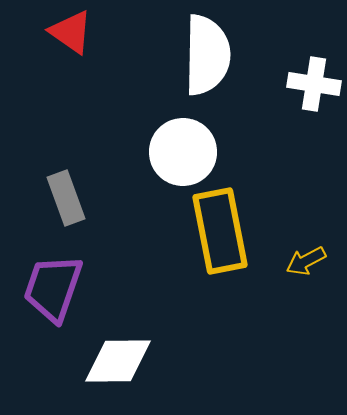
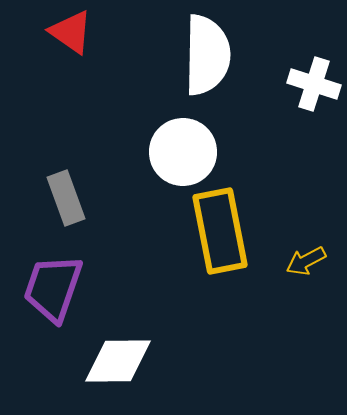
white cross: rotated 9 degrees clockwise
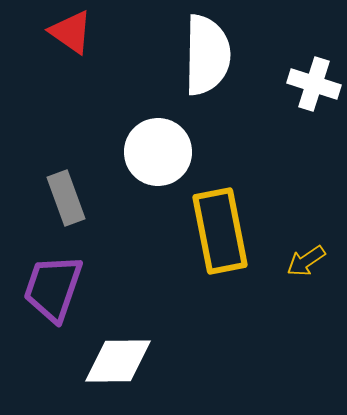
white circle: moved 25 px left
yellow arrow: rotated 6 degrees counterclockwise
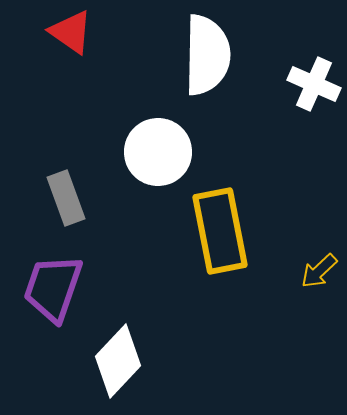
white cross: rotated 6 degrees clockwise
yellow arrow: moved 13 px right, 10 px down; rotated 9 degrees counterclockwise
white diamond: rotated 46 degrees counterclockwise
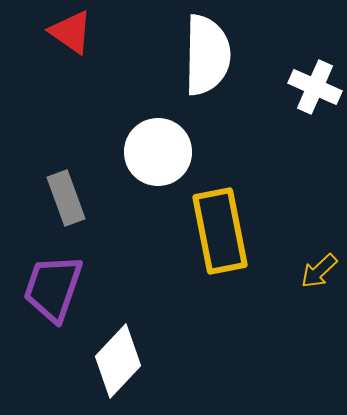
white cross: moved 1 px right, 3 px down
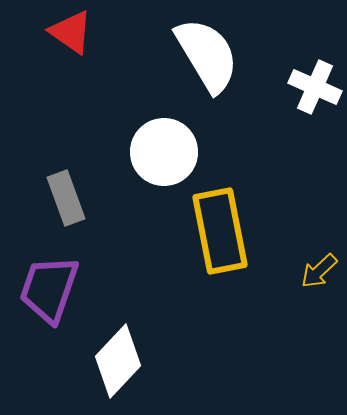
white semicircle: rotated 32 degrees counterclockwise
white circle: moved 6 px right
purple trapezoid: moved 4 px left, 1 px down
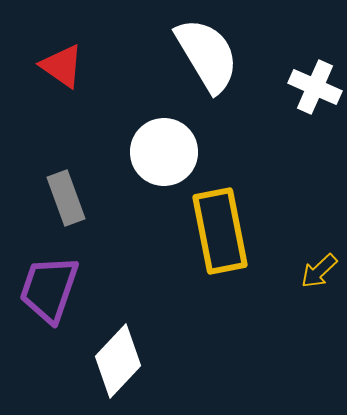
red triangle: moved 9 px left, 34 px down
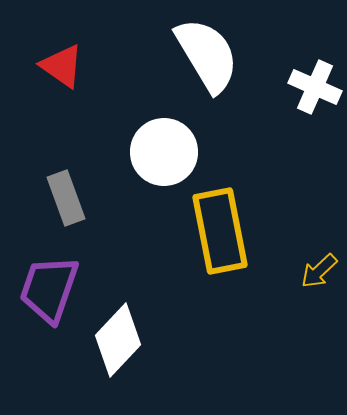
white diamond: moved 21 px up
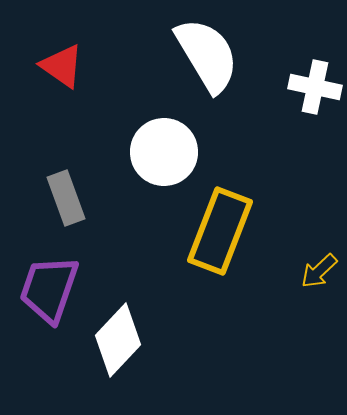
white cross: rotated 12 degrees counterclockwise
yellow rectangle: rotated 32 degrees clockwise
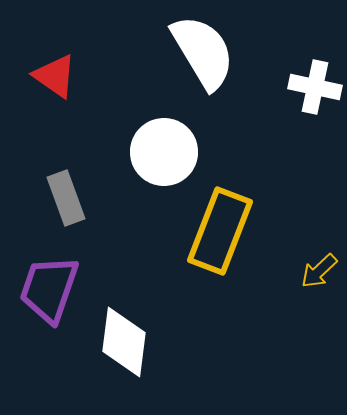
white semicircle: moved 4 px left, 3 px up
red triangle: moved 7 px left, 10 px down
white diamond: moved 6 px right, 2 px down; rotated 36 degrees counterclockwise
